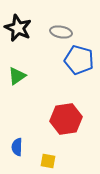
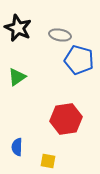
gray ellipse: moved 1 px left, 3 px down
green triangle: moved 1 px down
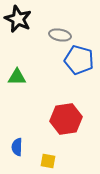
black star: moved 9 px up
green triangle: rotated 36 degrees clockwise
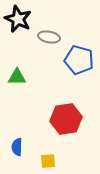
gray ellipse: moved 11 px left, 2 px down
yellow square: rotated 14 degrees counterclockwise
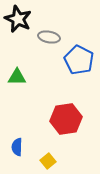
blue pentagon: rotated 12 degrees clockwise
yellow square: rotated 35 degrees counterclockwise
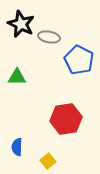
black star: moved 3 px right, 5 px down
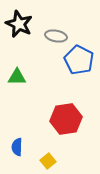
black star: moved 2 px left
gray ellipse: moved 7 px right, 1 px up
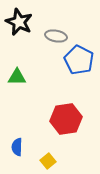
black star: moved 2 px up
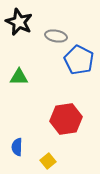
green triangle: moved 2 px right
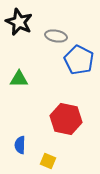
green triangle: moved 2 px down
red hexagon: rotated 20 degrees clockwise
blue semicircle: moved 3 px right, 2 px up
yellow square: rotated 28 degrees counterclockwise
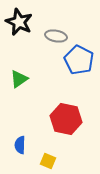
green triangle: rotated 36 degrees counterclockwise
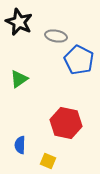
red hexagon: moved 4 px down
